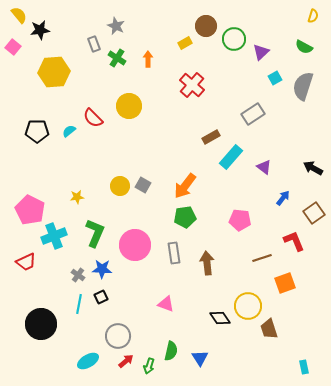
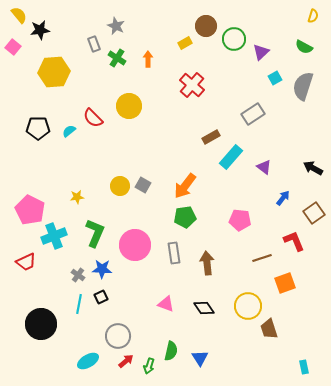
black pentagon at (37, 131): moved 1 px right, 3 px up
black diamond at (220, 318): moved 16 px left, 10 px up
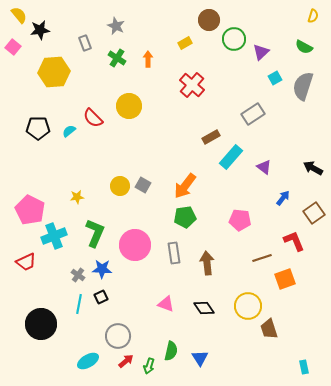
brown circle at (206, 26): moved 3 px right, 6 px up
gray rectangle at (94, 44): moved 9 px left, 1 px up
orange square at (285, 283): moved 4 px up
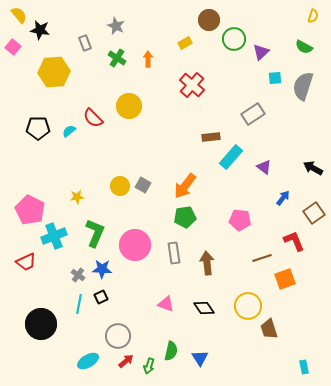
black star at (40, 30): rotated 18 degrees clockwise
cyan square at (275, 78): rotated 24 degrees clockwise
brown rectangle at (211, 137): rotated 24 degrees clockwise
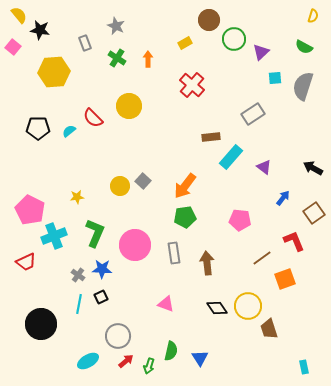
gray square at (143, 185): moved 4 px up; rotated 14 degrees clockwise
brown line at (262, 258): rotated 18 degrees counterclockwise
black diamond at (204, 308): moved 13 px right
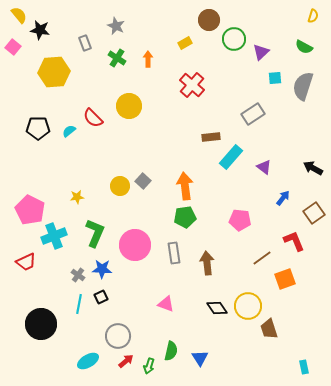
orange arrow at (185, 186): rotated 136 degrees clockwise
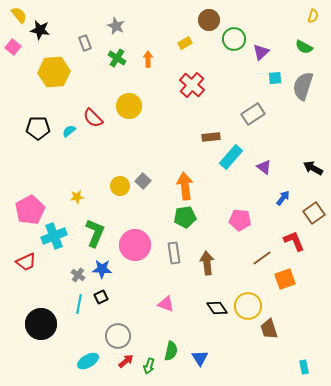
pink pentagon at (30, 210): rotated 16 degrees clockwise
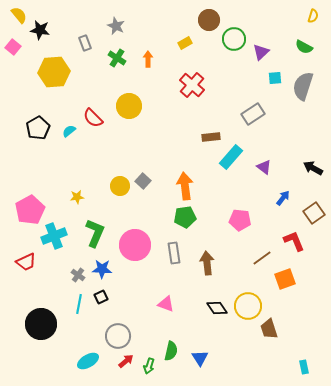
black pentagon at (38, 128): rotated 30 degrees counterclockwise
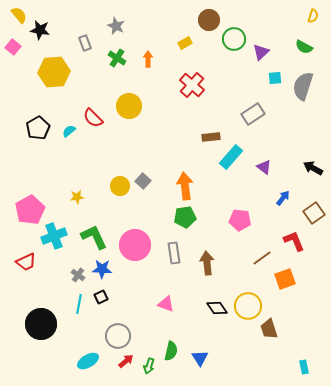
green L-shape at (95, 233): moved 1 px left, 4 px down; rotated 48 degrees counterclockwise
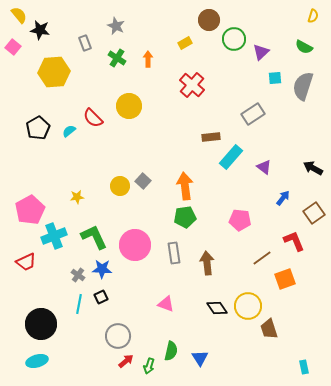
cyan ellipse at (88, 361): moved 51 px left; rotated 15 degrees clockwise
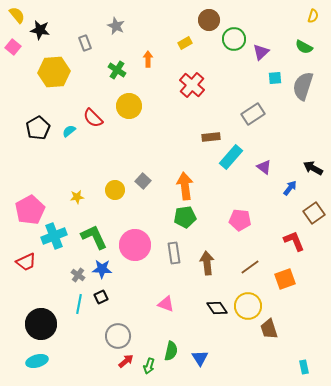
yellow semicircle at (19, 15): moved 2 px left
green cross at (117, 58): moved 12 px down
yellow circle at (120, 186): moved 5 px left, 4 px down
blue arrow at (283, 198): moved 7 px right, 10 px up
brown line at (262, 258): moved 12 px left, 9 px down
